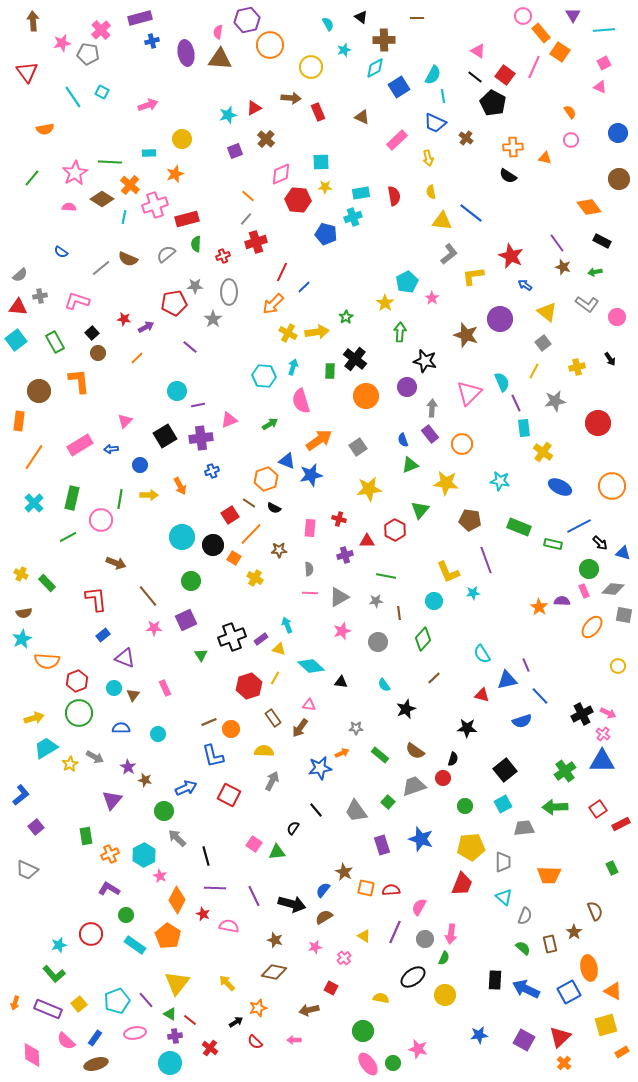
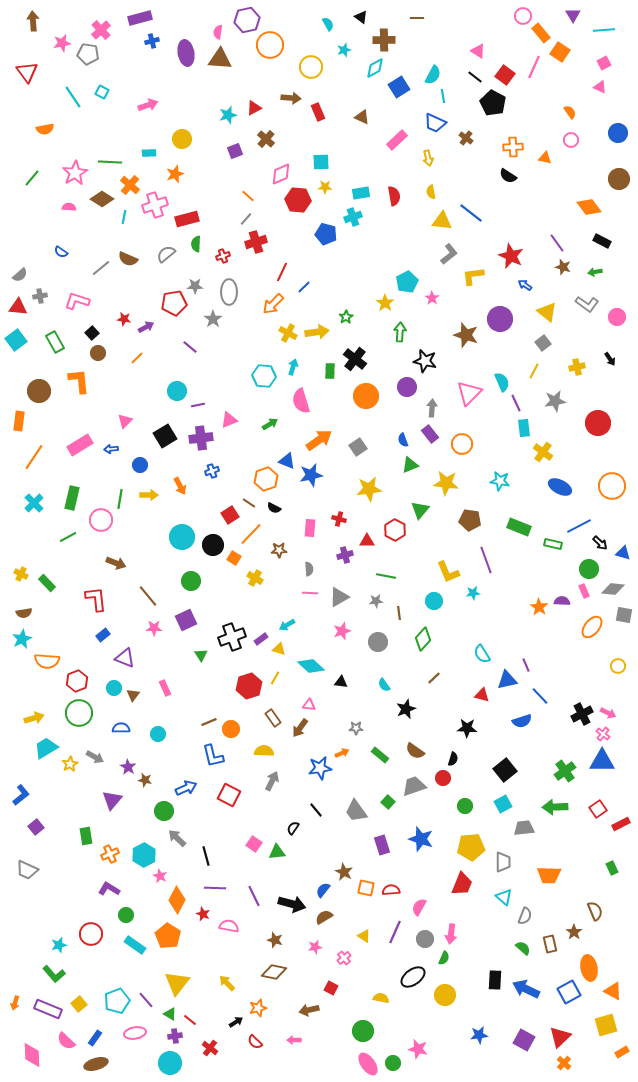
cyan arrow at (287, 625): rotated 98 degrees counterclockwise
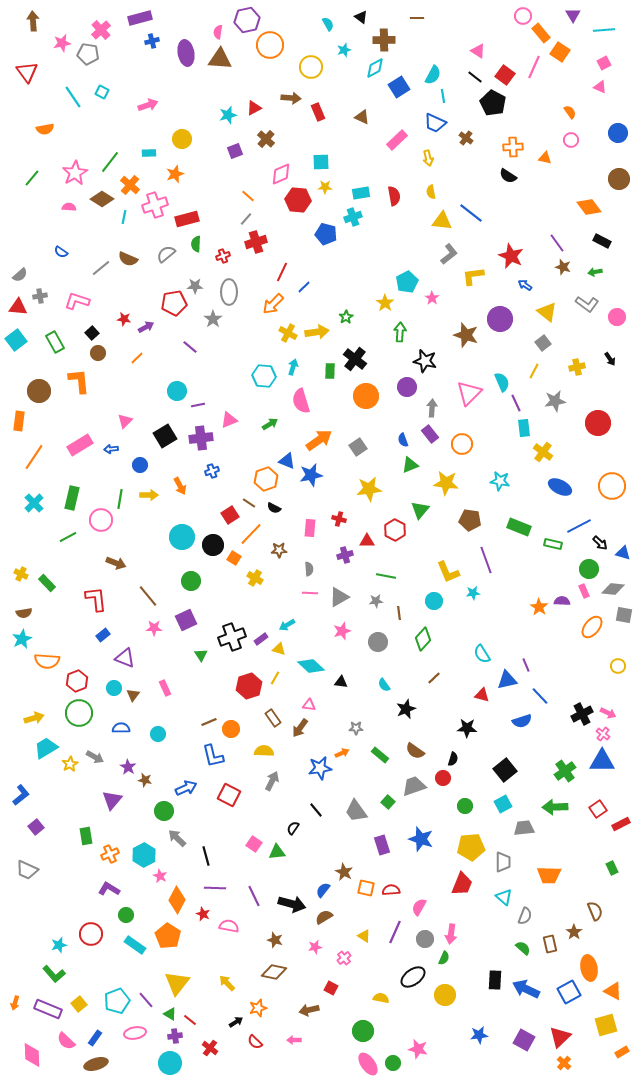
green line at (110, 162): rotated 55 degrees counterclockwise
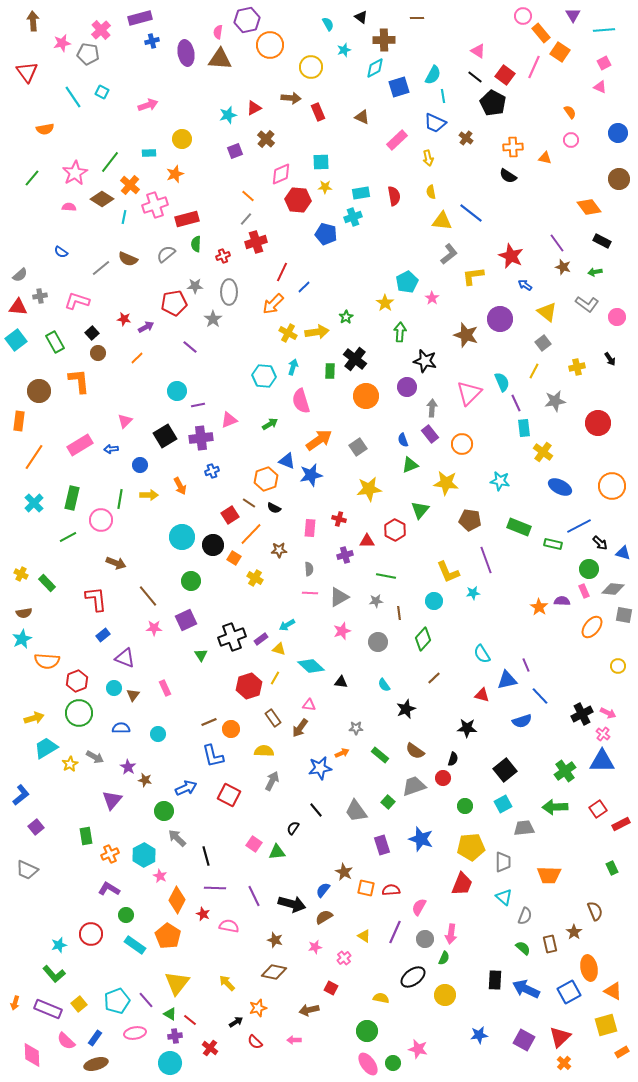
blue square at (399, 87): rotated 15 degrees clockwise
green circle at (363, 1031): moved 4 px right
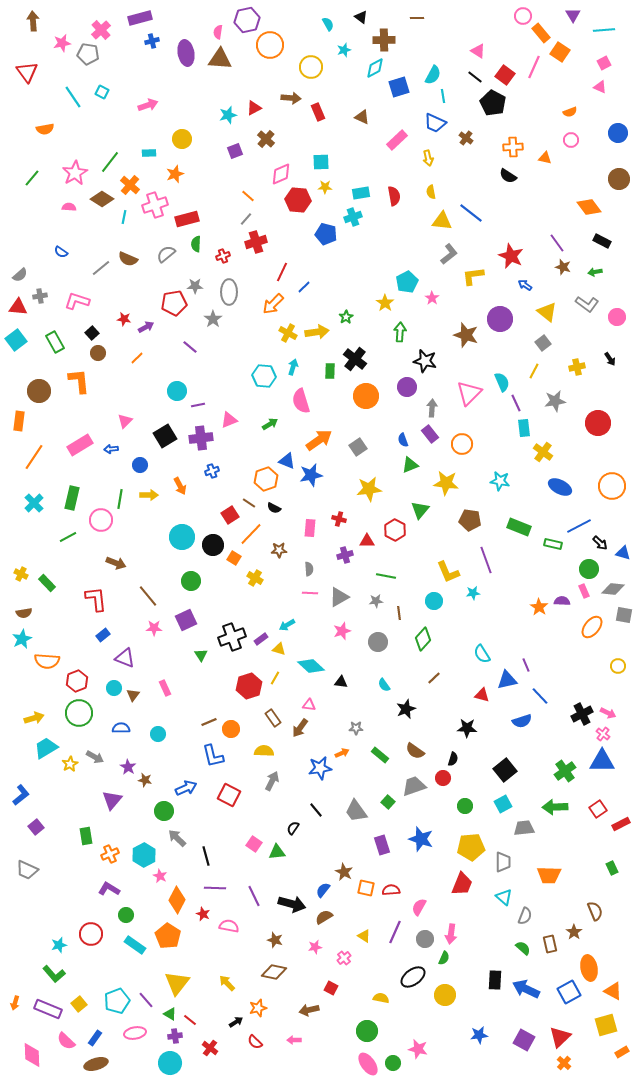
orange semicircle at (570, 112): rotated 104 degrees clockwise
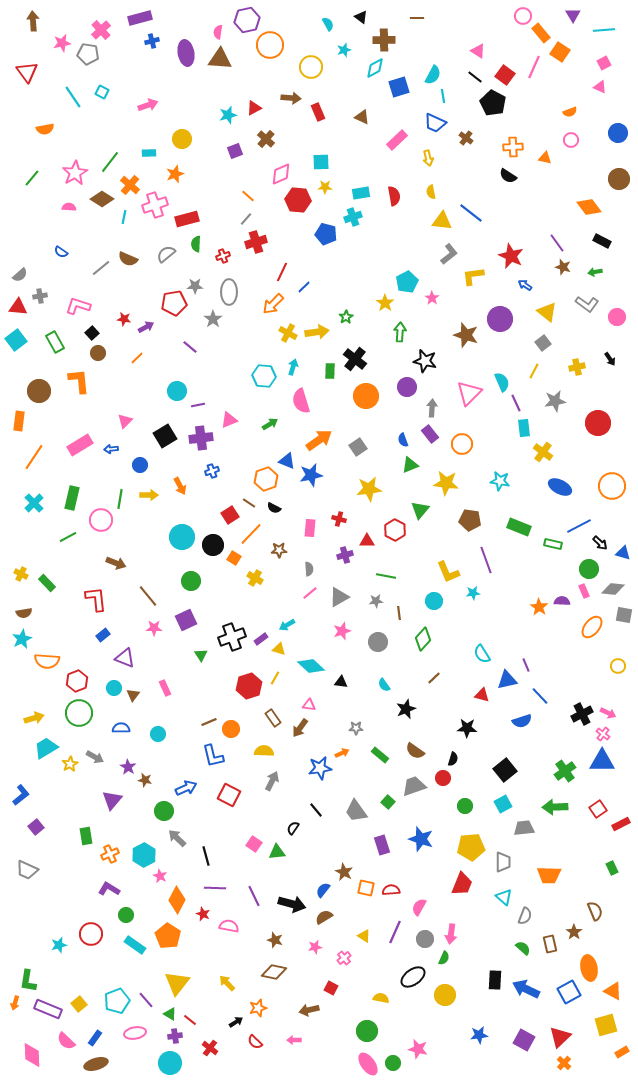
pink L-shape at (77, 301): moved 1 px right, 5 px down
pink line at (310, 593): rotated 42 degrees counterclockwise
green L-shape at (54, 974): moved 26 px left, 7 px down; rotated 50 degrees clockwise
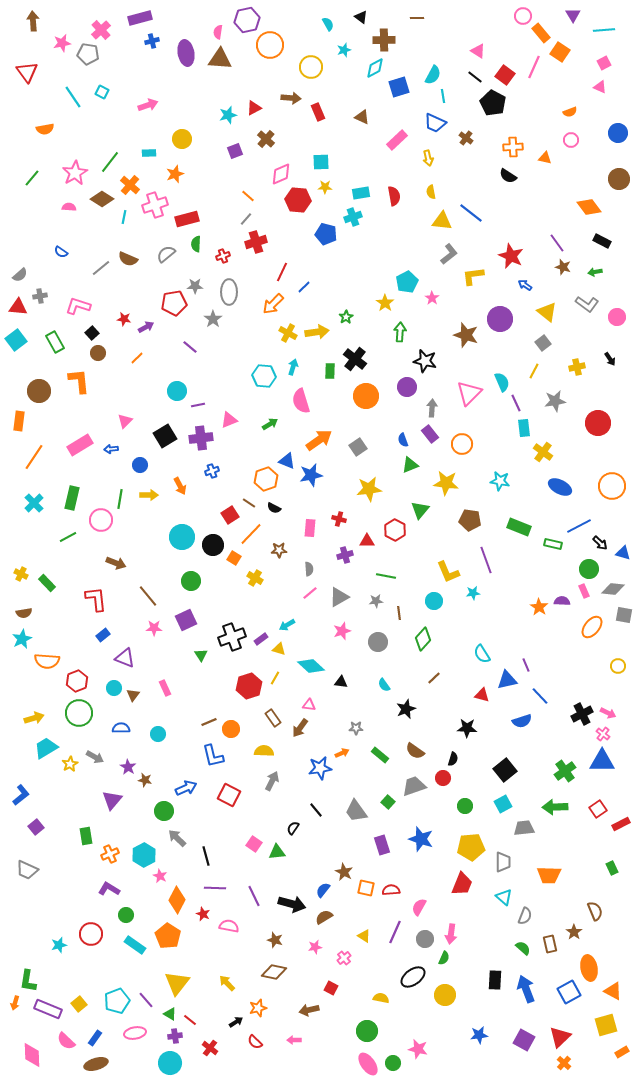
blue arrow at (526, 989): rotated 44 degrees clockwise
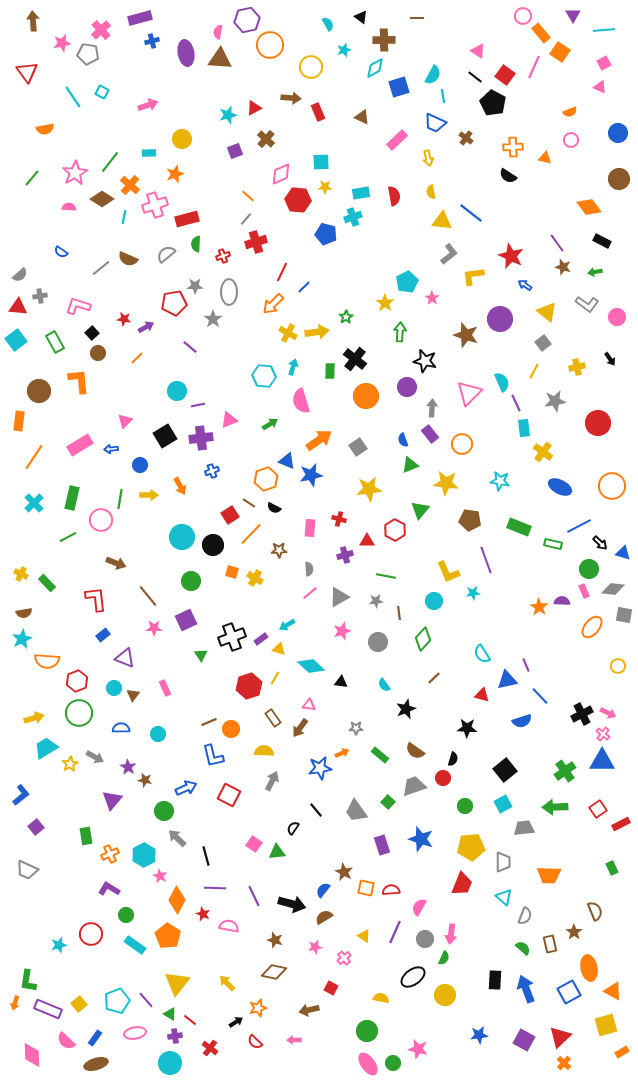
orange square at (234, 558): moved 2 px left, 14 px down; rotated 16 degrees counterclockwise
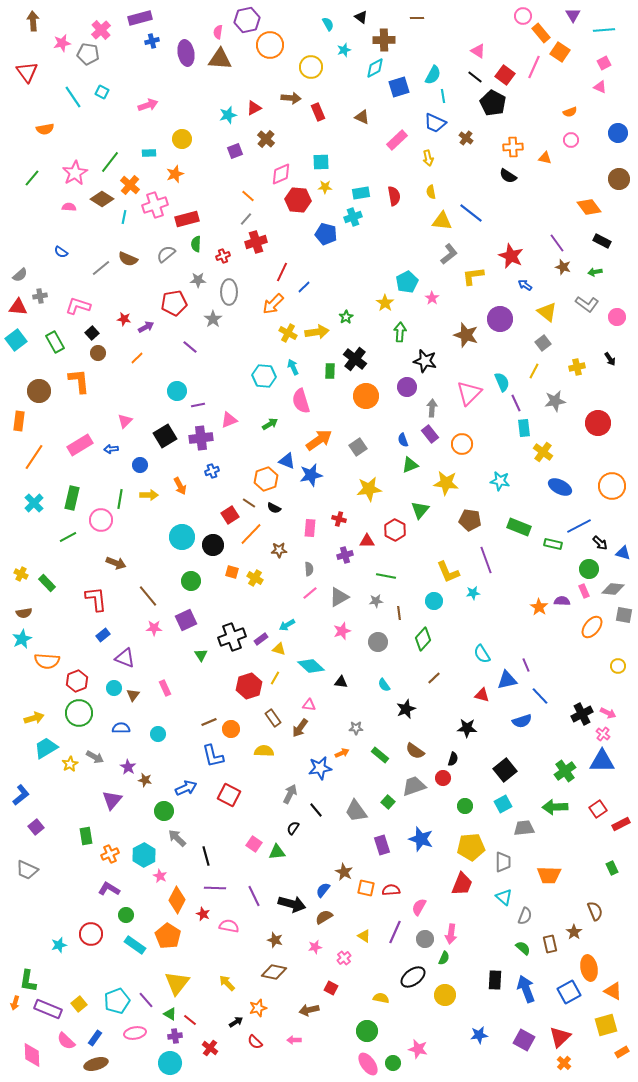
gray star at (195, 286): moved 3 px right, 6 px up
cyan arrow at (293, 367): rotated 42 degrees counterclockwise
gray arrow at (272, 781): moved 18 px right, 13 px down
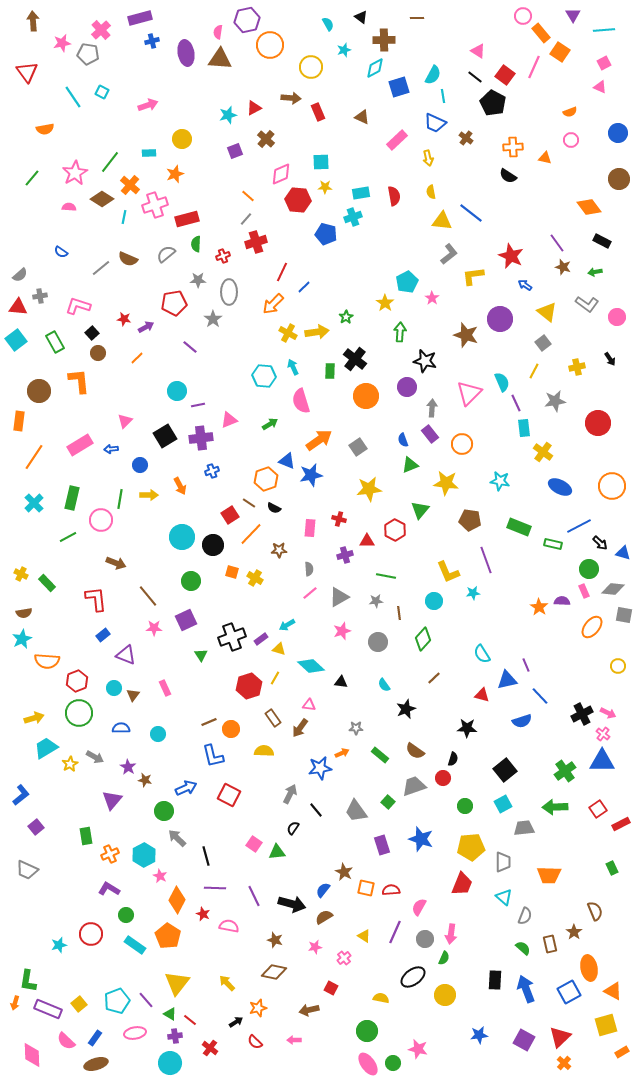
purple triangle at (125, 658): moved 1 px right, 3 px up
